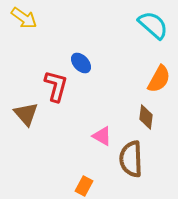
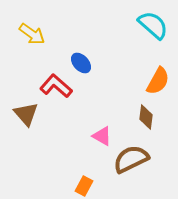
yellow arrow: moved 8 px right, 16 px down
orange semicircle: moved 1 px left, 2 px down
red L-shape: rotated 64 degrees counterclockwise
brown semicircle: rotated 66 degrees clockwise
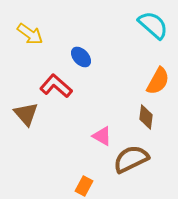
yellow arrow: moved 2 px left
blue ellipse: moved 6 px up
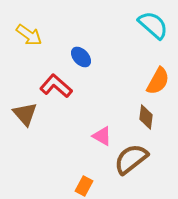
yellow arrow: moved 1 px left, 1 px down
brown triangle: moved 1 px left
brown semicircle: rotated 12 degrees counterclockwise
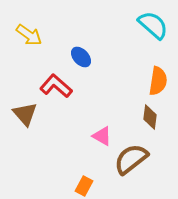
orange semicircle: rotated 20 degrees counterclockwise
brown diamond: moved 4 px right
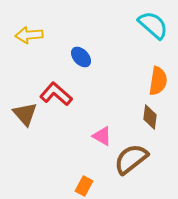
yellow arrow: rotated 140 degrees clockwise
red L-shape: moved 8 px down
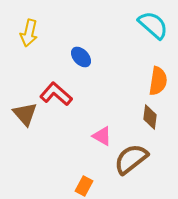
yellow arrow: moved 2 px up; rotated 72 degrees counterclockwise
